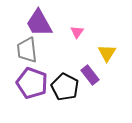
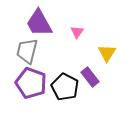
gray trapezoid: moved 1 px down; rotated 20 degrees clockwise
purple rectangle: moved 2 px down
purple pentagon: moved 1 px left
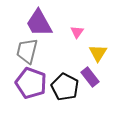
yellow triangle: moved 9 px left
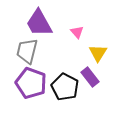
pink triangle: rotated 16 degrees counterclockwise
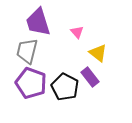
purple trapezoid: moved 1 px left, 1 px up; rotated 12 degrees clockwise
yellow triangle: rotated 24 degrees counterclockwise
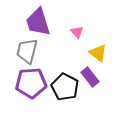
purple pentagon: rotated 24 degrees counterclockwise
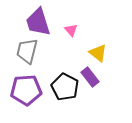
pink triangle: moved 6 px left, 2 px up
purple pentagon: moved 5 px left, 7 px down
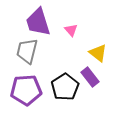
black pentagon: rotated 12 degrees clockwise
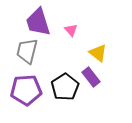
purple rectangle: moved 1 px right
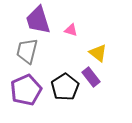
purple trapezoid: moved 2 px up
pink triangle: rotated 32 degrees counterclockwise
purple pentagon: rotated 20 degrees counterclockwise
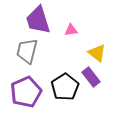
pink triangle: rotated 24 degrees counterclockwise
yellow triangle: moved 1 px left
purple pentagon: moved 2 px down
